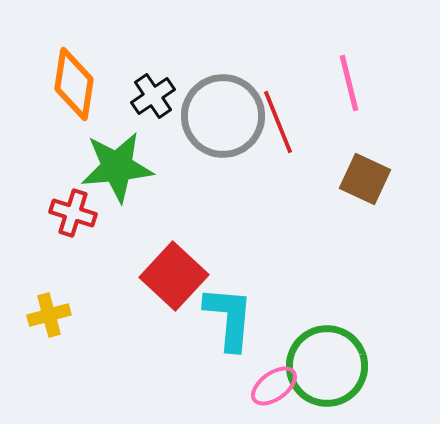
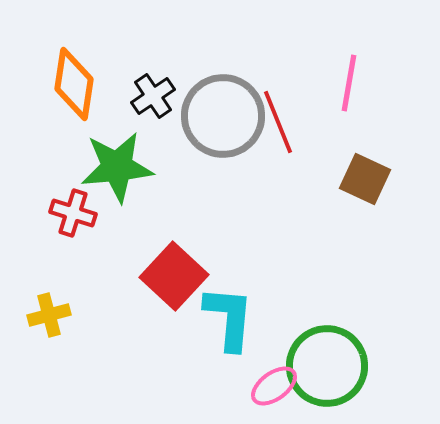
pink line: rotated 24 degrees clockwise
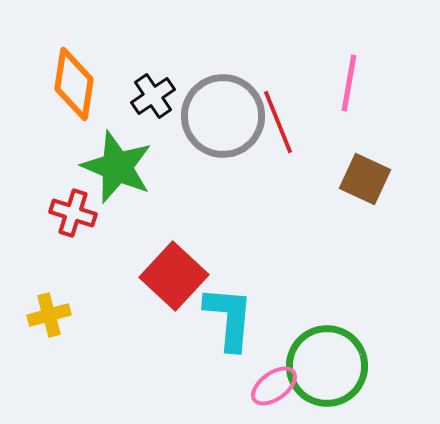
green star: rotated 28 degrees clockwise
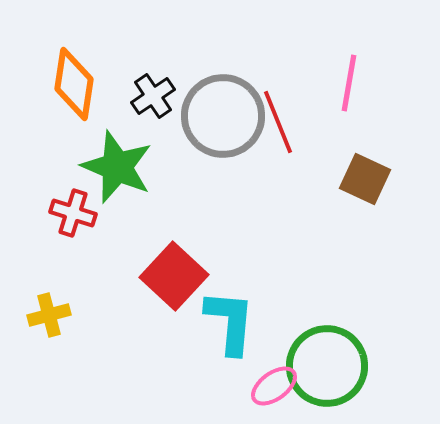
cyan L-shape: moved 1 px right, 4 px down
